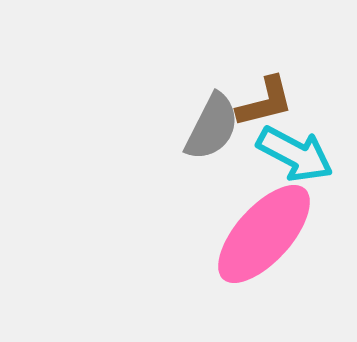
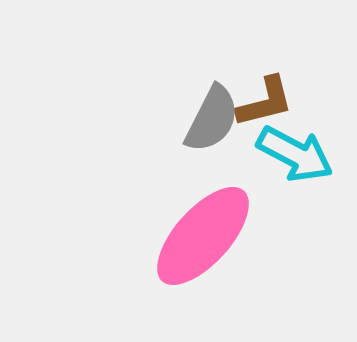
gray semicircle: moved 8 px up
pink ellipse: moved 61 px left, 2 px down
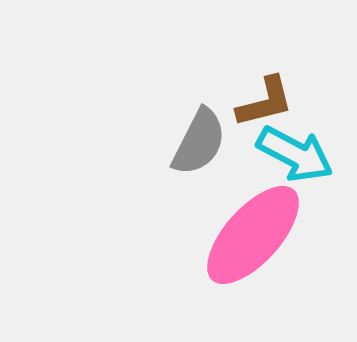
gray semicircle: moved 13 px left, 23 px down
pink ellipse: moved 50 px right, 1 px up
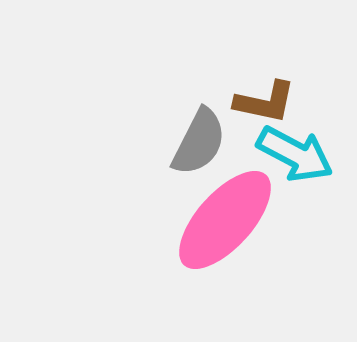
brown L-shape: rotated 26 degrees clockwise
pink ellipse: moved 28 px left, 15 px up
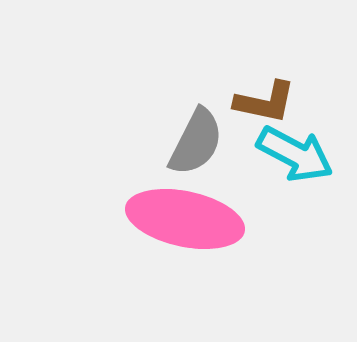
gray semicircle: moved 3 px left
pink ellipse: moved 40 px left, 1 px up; rotated 60 degrees clockwise
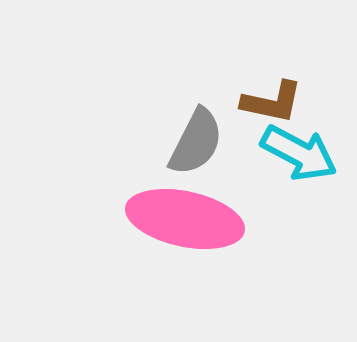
brown L-shape: moved 7 px right
cyan arrow: moved 4 px right, 1 px up
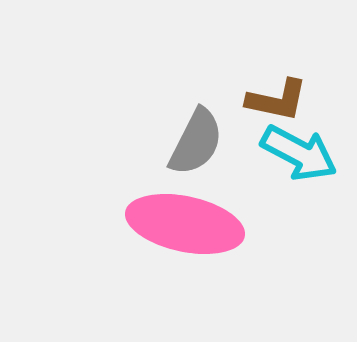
brown L-shape: moved 5 px right, 2 px up
pink ellipse: moved 5 px down
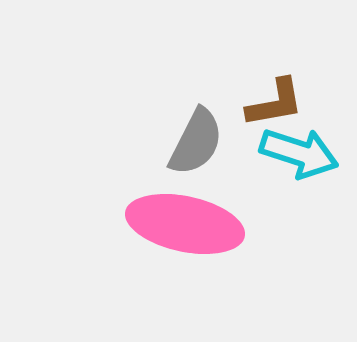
brown L-shape: moved 2 px left, 3 px down; rotated 22 degrees counterclockwise
cyan arrow: rotated 10 degrees counterclockwise
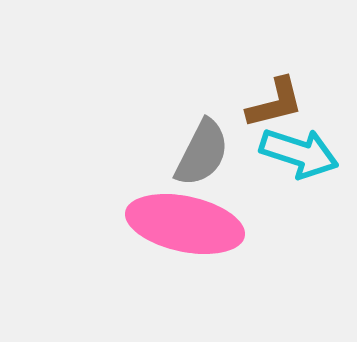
brown L-shape: rotated 4 degrees counterclockwise
gray semicircle: moved 6 px right, 11 px down
